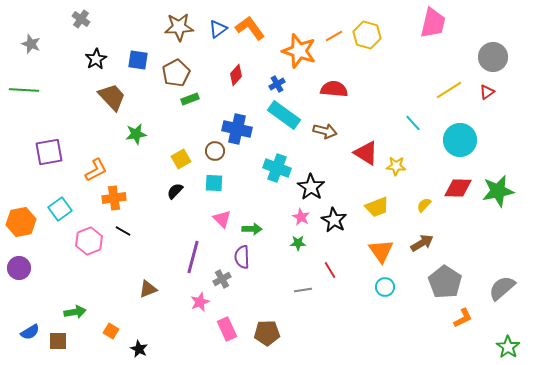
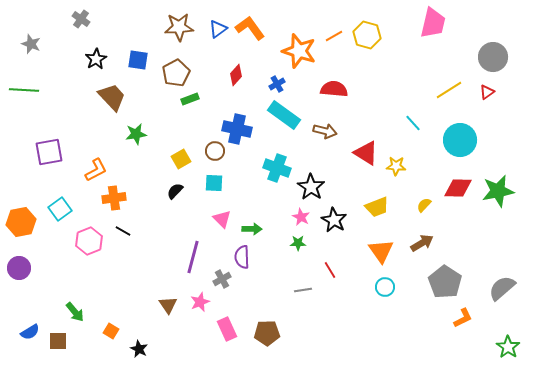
brown triangle at (148, 289): moved 20 px right, 16 px down; rotated 42 degrees counterclockwise
green arrow at (75, 312): rotated 60 degrees clockwise
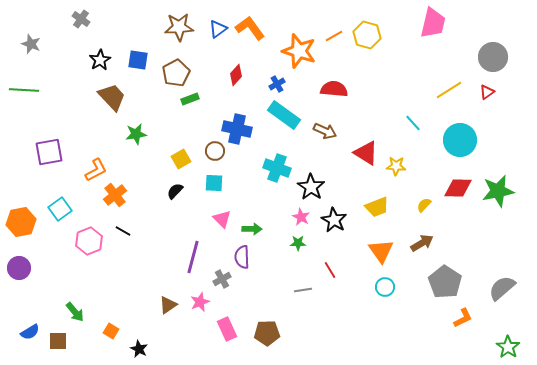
black star at (96, 59): moved 4 px right, 1 px down
brown arrow at (325, 131): rotated 10 degrees clockwise
orange cross at (114, 198): moved 1 px right, 3 px up; rotated 30 degrees counterclockwise
brown triangle at (168, 305): rotated 30 degrees clockwise
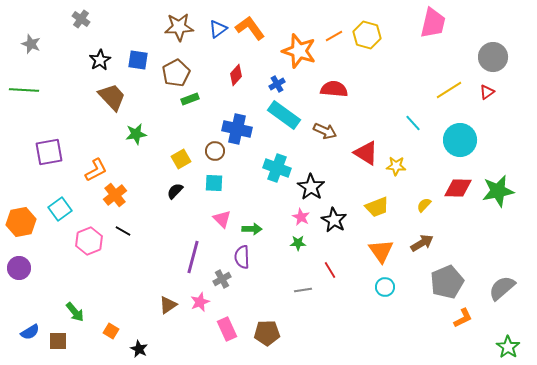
gray pentagon at (445, 282): moved 2 px right; rotated 16 degrees clockwise
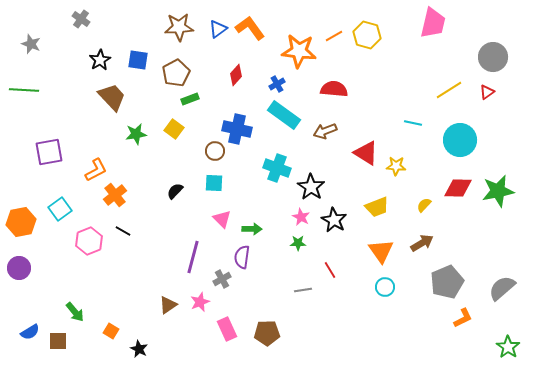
orange star at (299, 51): rotated 12 degrees counterclockwise
cyan line at (413, 123): rotated 36 degrees counterclockwise
brown arrow at (325, 131): rotated 135 degrees clockwise
yellow square at (181, 159): moved 7 px left, 30 px up; rotated 24 degrees counterclockwise
purple semicircle at (242, 257): rotated 10 degrees clockwise
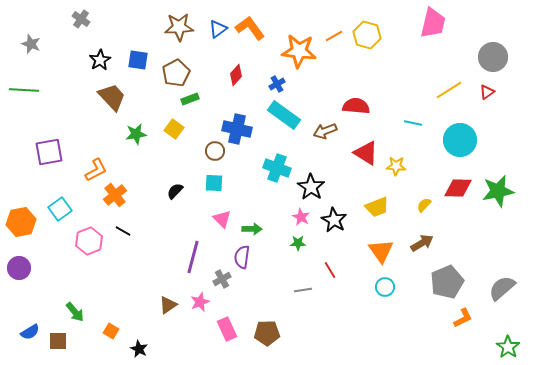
red semicircle at (334, 89): moved 22 px right, 17 px down
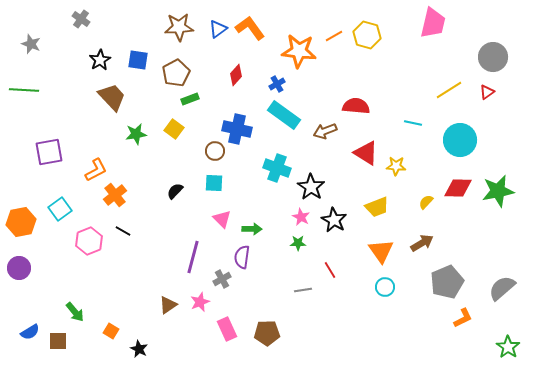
yellow semicircle at (424, 205): moved 2 px right, 3 px up
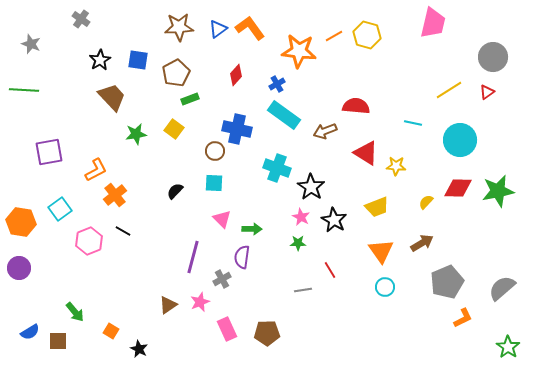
orange hexagon at (21, 222): rotated 20 degrees clockwise
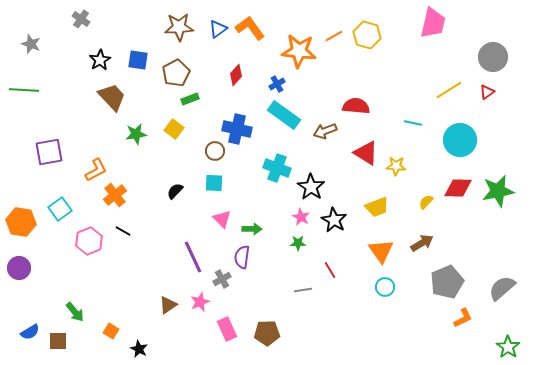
purple line at (193, 257): rotated 40 degrees counterclockwise
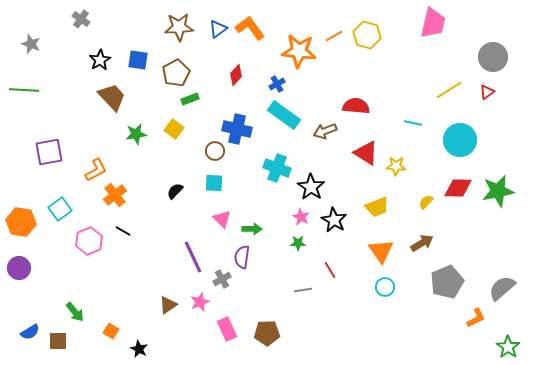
orange L-shape at (463, 318): moved 13 px right
